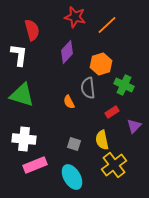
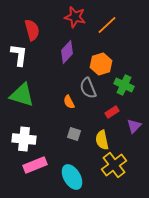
gray semicircle: rotated 15 degrees counterclockwise
gray square: moved 10 px up
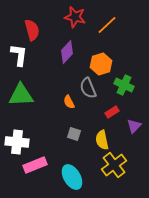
green triangle: moved 1 px left; rotated 20 degrees counterclockwise
white cross: moved 7 px left, 3 px down
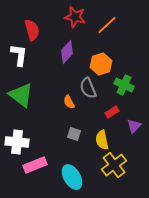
green triangle: rotated 40 degrees clockwise
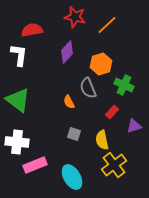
red semicircle: rotated 85 degrees counterclockwise
green triangle: moved 3 px left, 5 px down
red rectangle: rotated 16 degrees counterclockwise
purple triangle: rotated 28 degrees clockwise
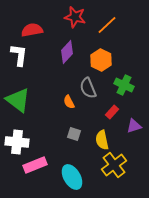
orange hexagon: moved 4 px up; rotated 15 degrees counterclockwise
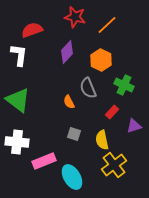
red semicircle: rotated 10 degrees counterclockwise
pink rectangle: moved 9 px right, 4 px up
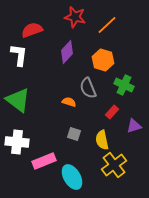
orange hexagon: moved 2 px right; rotated 10 degrees counterclockwise
orange semicircle: rotated 136 degrees clockwise
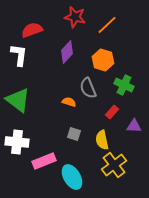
purple triangle: rotated 21 degrees clockwise
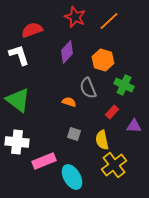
red star: rotated 10 degrees clockwise
orange line: moved 2 px right, 4 px up
white L-shape: rotated 25 degrees counterclockwise
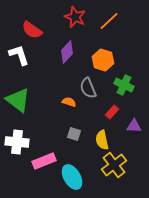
red semicircle: rotated 125 degrees counterclockwise
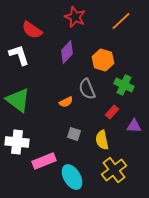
orange line: moved 12 px right
gray semicircle: moved 1 px left, 1 px down
orange semicircle: moved 3 px left; rotated 136 degrees clockwise
yellow cross: moved 5 px down
